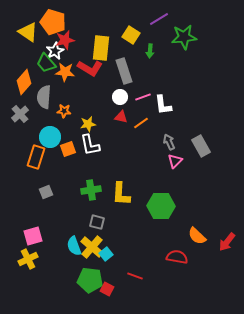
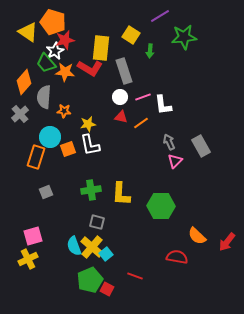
purple line at (159, 19): moved 1 px right, 3 px up
green pentagon at (90, 280): rotated 30 degrees counterclockwise
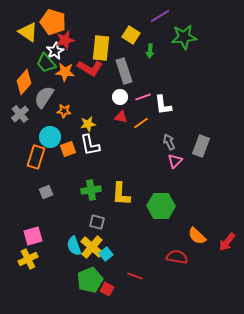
gray semicircle at (44, 97): rotated 30 degrees clockwise
gray rectangle at (201, 146): rotated 50 degrees clockwise
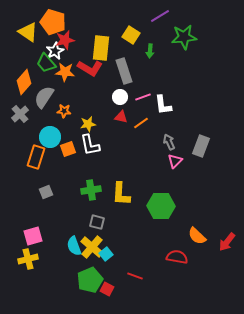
yellow cross at (28, 259): rotated 12 degrees clockwise
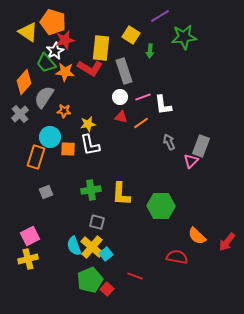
orange square at (68, 149): rotated 21 degrees clockwise
pink triangle at (175, 161): moved 16 px right
pink square at (33, 236): moved 3 px left; rotated 12 degrees counterclockwise
red square at (107, 289): rotated 16 degrees clockwise
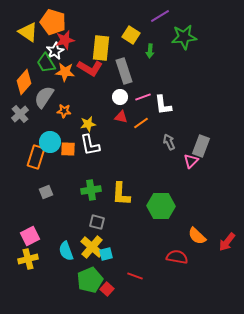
green trapezoid at (46, 63): rotated 10 degrees clockwise
cyan circle at (50, 137): moved 5 px down
cyan semicircle at (74, 246): moved 8 px left, 5 px down
cyan square at (106, 254): rotated 24 degrees clockwise
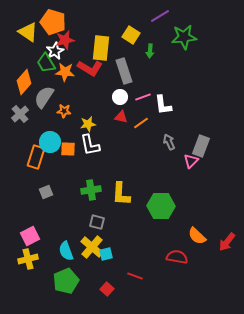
green pentagon at (90, 280): moved 24 px left, 1 px down
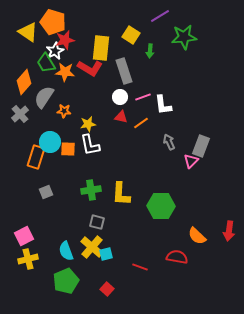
pink square at (30, 236): moved 6 px left
red arrow at (227, 242): moved 2 px right, 11 px up; rotated 30 degrees counterclockwise
red line at (135, 276): moved 5 px right, 9 px up
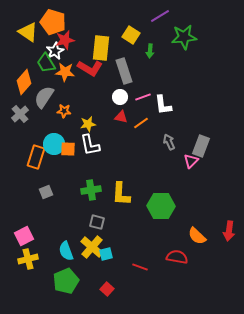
cyan circle at (50, 142): moved 4 px right, 2 px down
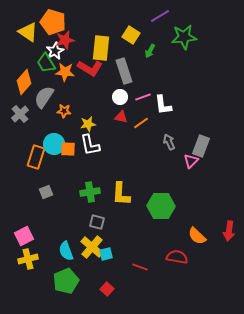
green arrow at (150, 51): rotated 24 degrees clockwise
green cross at (91, 190): moved 1 px left, 2 px down
